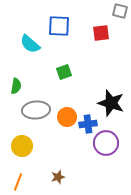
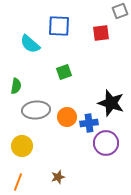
gray square: rotated 35 degrees counterclockwise
blue cross: moved 1 px right, 1 px up
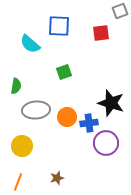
brown star: moved 1 px left, 1 px down
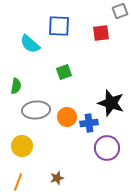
purple circle: moved 1 px right, 5 px down
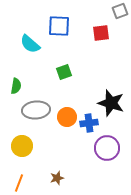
orange line: moved 1 px right, 1 px down
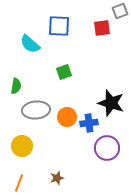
red square: moved 1 px right, 5 px up
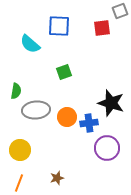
green semicircle: moved 5 px down
yellow circle: moved 2 px left, 4 px down
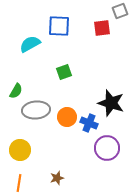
cyan semicircle: rotated 110 degrees clockwise
green semicircle: rotated 21 degrees clockwise
blue cross: rotated 30 degrees clockwise
orange line: rotated 12 degrees counterclockwise
